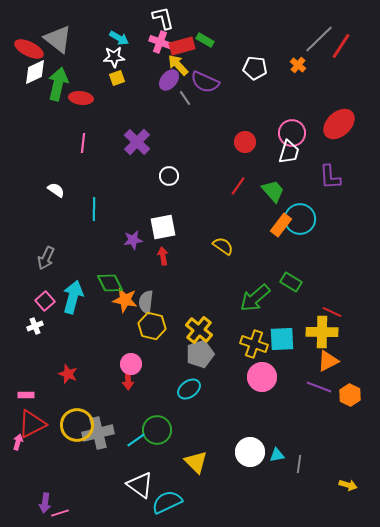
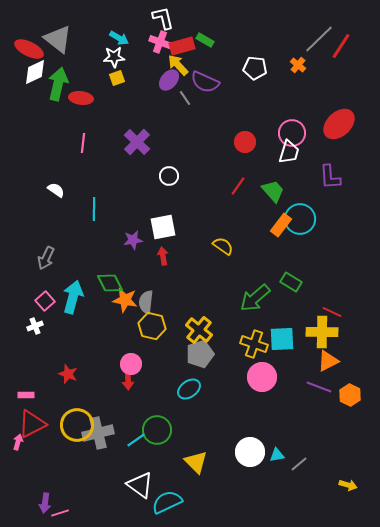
gray line at (299, 464): rotated 42 degrees clockwise
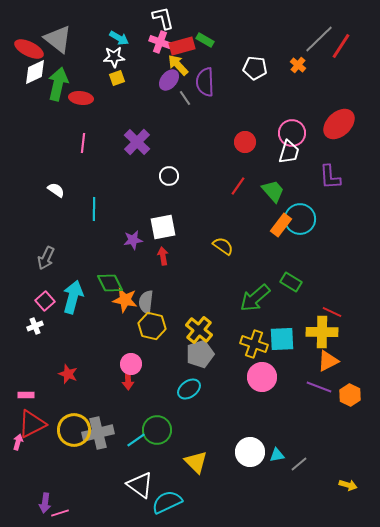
purple semicircle at (205, 82): rotated 64 degrees clockwise
yellow circle at (77, 425): moved 3 px left, 5 px down
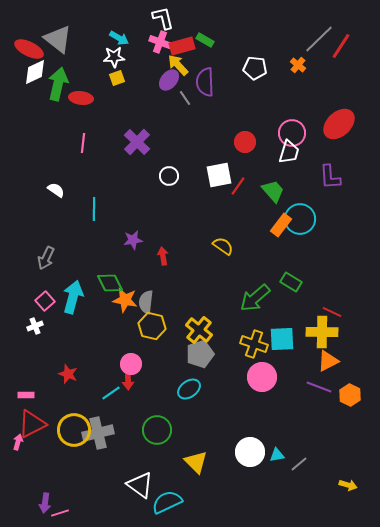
white square at (163, 227): moved 56 px right, 52 px up
cyan line at (136, 440): moved 25 px left, 47 px up
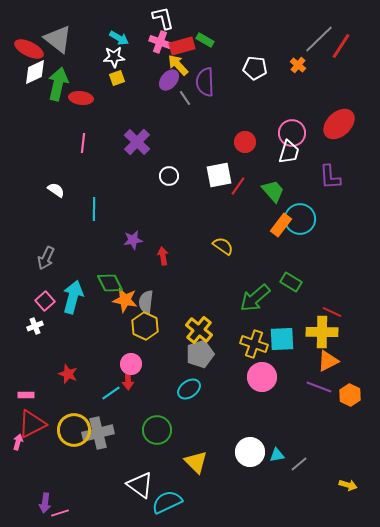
yellow hexagon at (152, 326): moved 7 px left; rotated 12 degrees clockwise
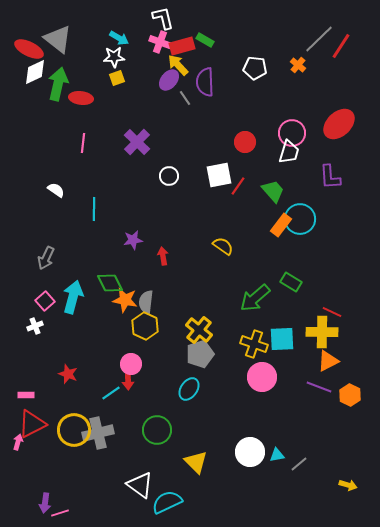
cyan ellipse at (189, 389): rotated 20 degrees counterclockwise
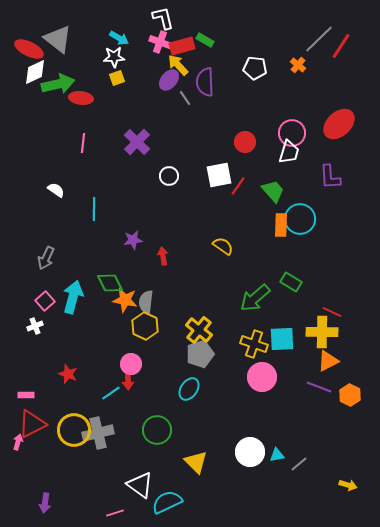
green arrow at (58, 84): rotated 64 degrees clockwise
orange rectangle at (281, 225): rotated 35 degrees counterclockwise
pink line at (60, 513): moved 55 px right
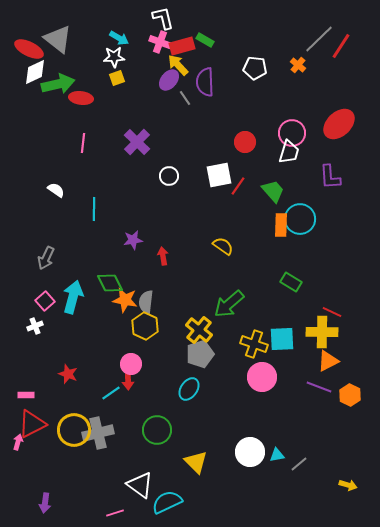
green arrow at (255, 298): moved 26 px left, 6 px down
